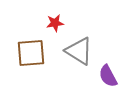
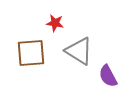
red star: rotated 18 degrees clockwise
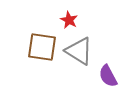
red star: moved 14 px right, 3 px up; rotated 18 degrees clockwise
brown square: moved 11 px right, 6 px up; rotated 12 degrees clockwise
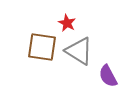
red star: moved 2 px left, 3 px down
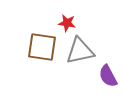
red star: rotated 18 degrees counterclockwise
gray triangle: moved 1 px right; rotated 44 degrees counterclockwise
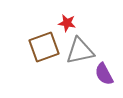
brown square: moved 2 px right; rotated 28 degrees counterclockwise
purple semicircle: moved 4 px left, 2 px up
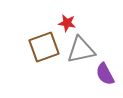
gray triangle: moved 1 px right, 1 px up
purple semicircle: moved 1 px right
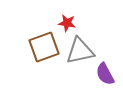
gray triangle: moved 1 px left, 1 px down
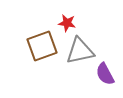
brown square: moved 2 px left, 1 px up
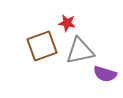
purple semicircle: rotated 45 degrees counterclockwise
